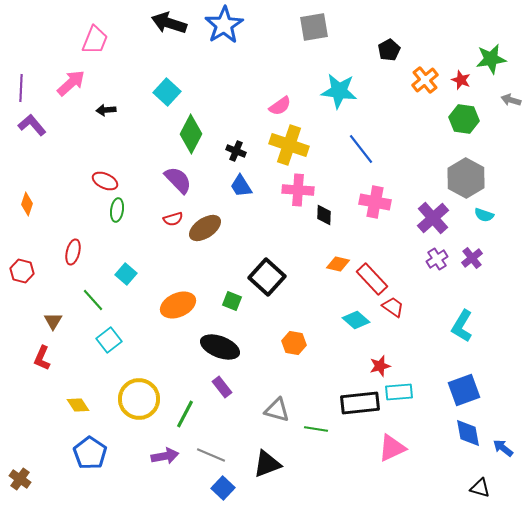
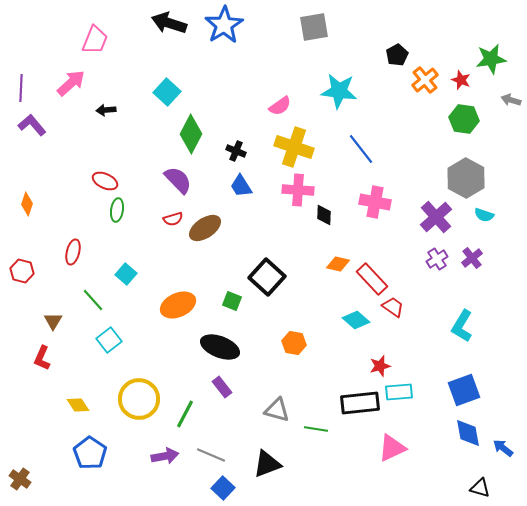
black pentagon at (389, 50): moved 8 px right, 5 px down
yellow cross at (289, 145): moved 5 px right, 2 px down
purple cross at (433, 218): moved 3 px right, 1 px up
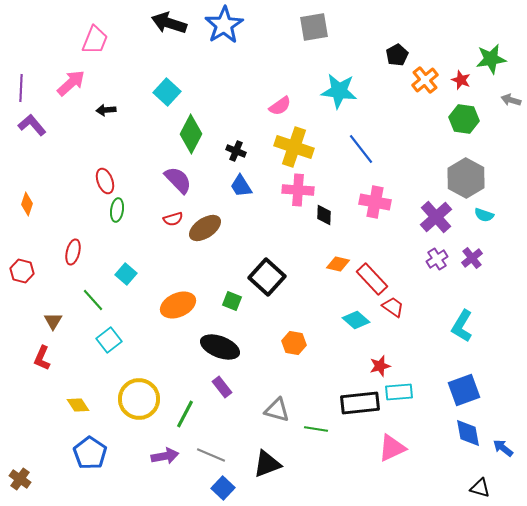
red ellipse at (105, 181): rotated 45 degrees clockwise
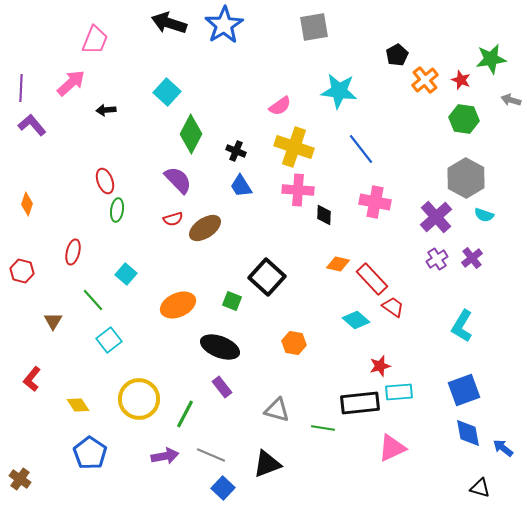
red L-shape at (42, 358): moved 10 px left, 21 px down; rotated 15 degrees clockwise
green line at (316, 429): moved 7 px right, 1 px up
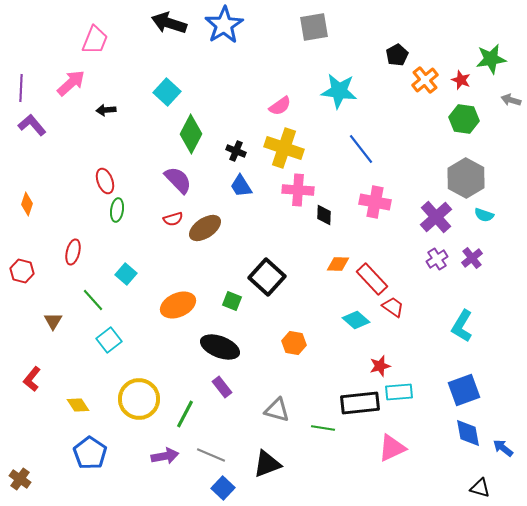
yellow cross at (294, 147): moved 10 px left, 1 px down
orange diamond at (338, 264): rotated 10 degrees counterclockwise
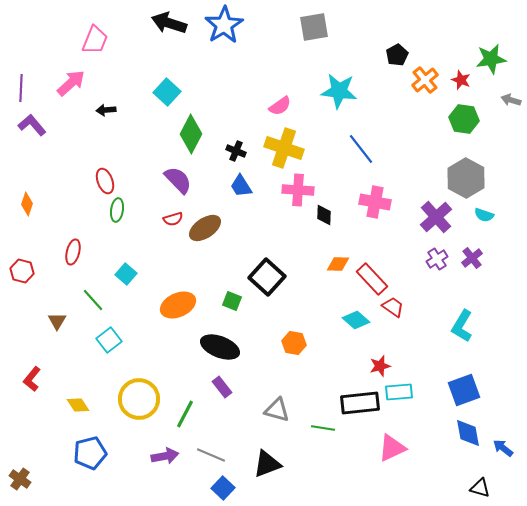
brown triangle at (53, 321): moved 4 px right
blue pentagon at (90, 453): rotated 24 degrees clockwise
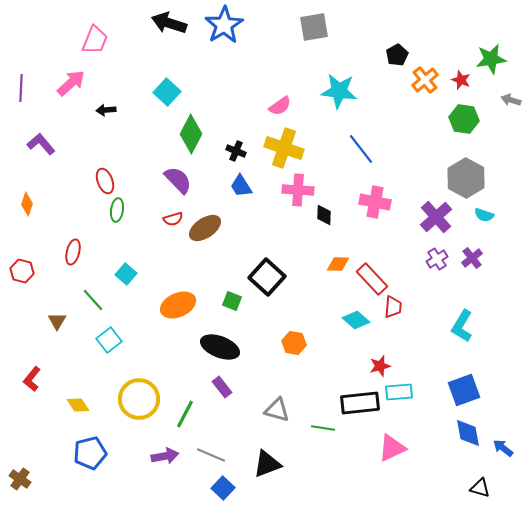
purple L-shape at (32, 125): moved 9 px right, 19 px down
red trapezoid at (393, 307): rotated 60 degrees clockwise
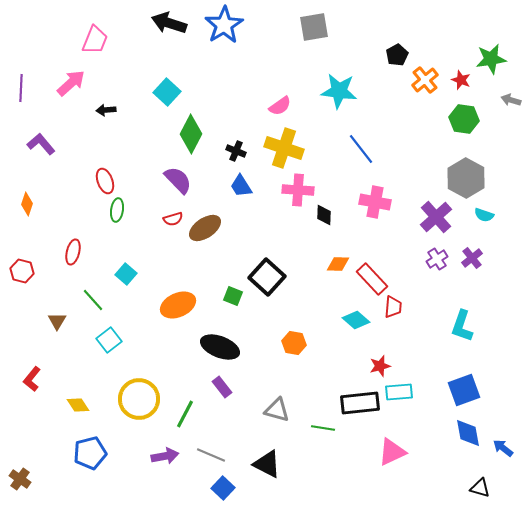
green square at (232, 301): moved 1 px right, 5 px up
cyan L-shape at (462, 326): rotated 12 degrees counterclockwise
pink triangle at (392, 448): moved 4 px down
black triangle at (267, 464): rotated 48 degrees clockwise
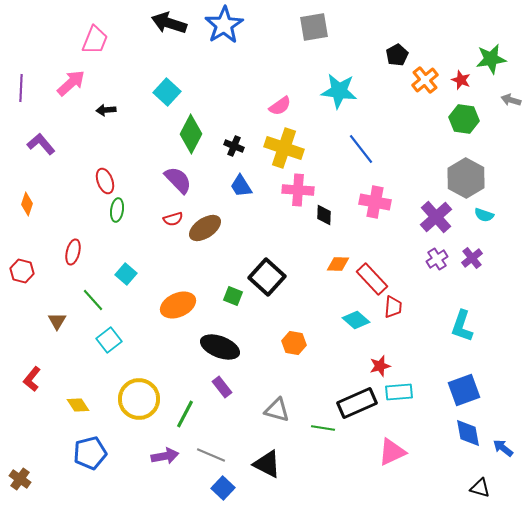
black cross at (236, 151): moved 2 px left, 5 px up
black rectangle at (360, 403): moved 3 px left; rotated 18 degrees counterclockwise
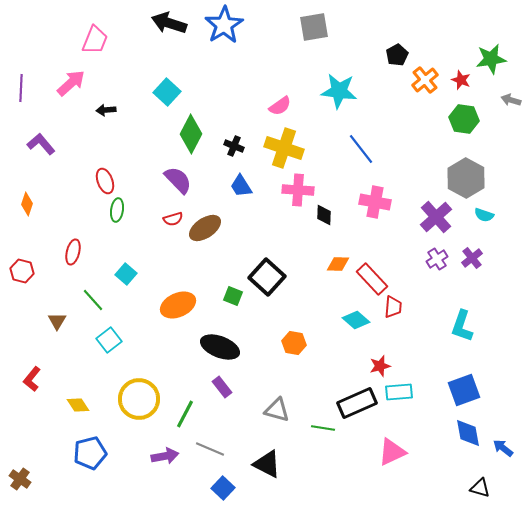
gray line at (211, 455): moved 1 px left, 6 px up
